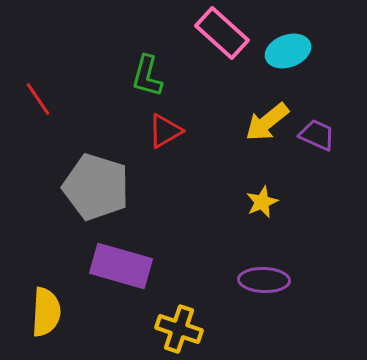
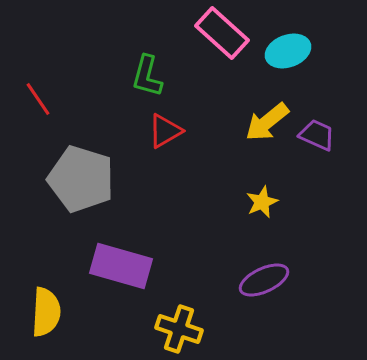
gray pentagon: moved 15 px left, 8 px up
purple ellipse: rotated 27 degrees counterclockwise
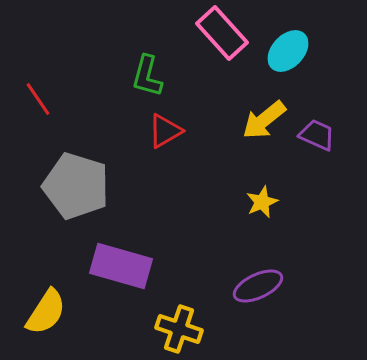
pink rectangle: rotated 6 degrees clockwise
cyan ellipse: rotated 27 degrees counterclockwise
yellow arrow: moved 3 px left, 2 px up
gray pentagon: moved 5 px left, 7 px down
purple ellipse: moved 6 px left, 6 px down
yellow semicircle: rotated 30 degrees clockwise
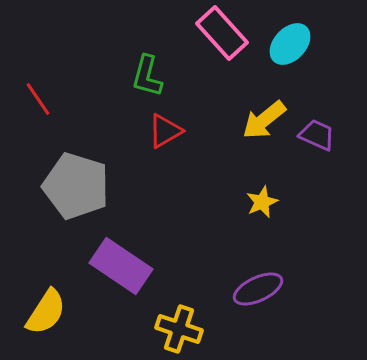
cyan ellipse: moved 2 px right, 7 px up
purple rectangle: rotated 18 degrees clockwise
purple ellipse: moved 3 px down
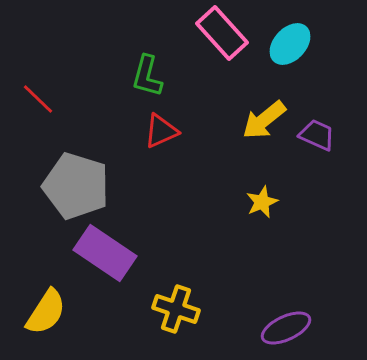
red line: rotated 12 degrees counterclockwise
red triangle: moved 4 px left; rotated 6 degrees clockwise
purple rectangle: moved 16 px left, 13 px up
purple ellipse: moved 28 px right, 39 px down
yellow cross: moved 3 px left, 20 px up
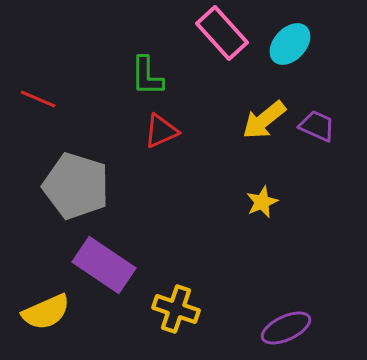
green L-shape: rotated 15 degrees counterclockwise
red line: rotated 21 degrees counterclockwise
purple trapezoid: moved 9 px up
purple rectangle: moved 1 px left, 12 px down
yellow semicircle: rotated 33 degrees clockwise
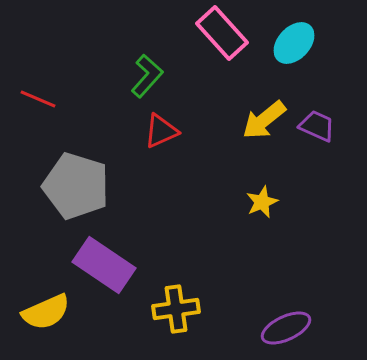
cyan ellipse: moved 4 px right, 1 px up
green L-shape: rotated 138 degrees counterclockwise
yellow cross: rotated 27 degrees counterclockwise
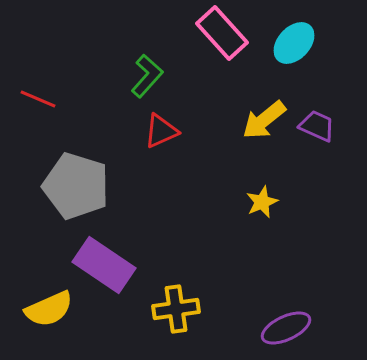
yellow semicircle: moved 3 px right, 3 px up
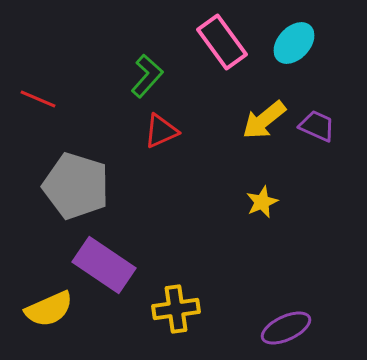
pink rectangle: moved 9 px down; rotated 6 degrees clockwise
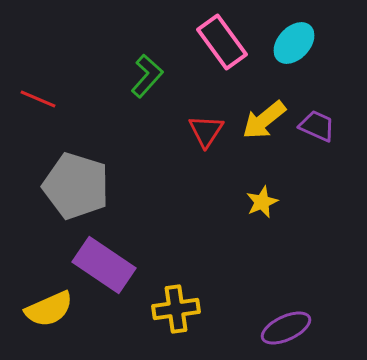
red triangle: moved 45 px right; rotated 33 degrees counterclockwise
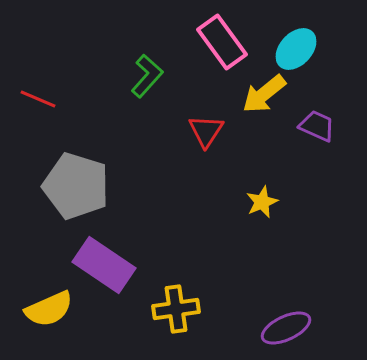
cyan ellipse: moved 2 px right, 6 px down
yellow arrow: moved 26 px up
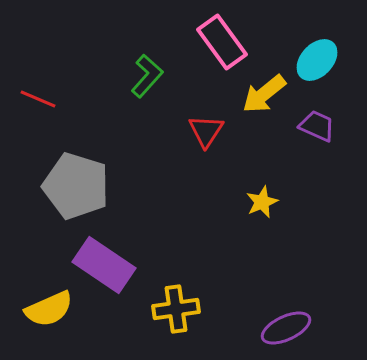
cyan ellipse: moved 21 px right, 11 px down
